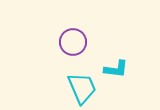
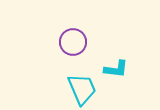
cyan trapezoid: moved 1 px down
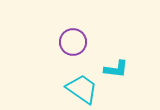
cyan trapezoid: rotated 32 degrees counterclockwise
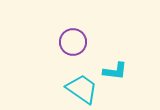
cyan L-shape: moved 1 px left, 2 px down
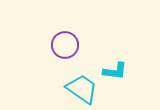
purple circle: moved 8 px left, 3 px down
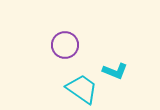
cyan L-shape: rotated 15 degrees clockwise
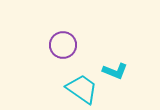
purple circle: moved 2 px left
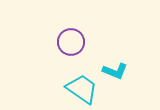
purple circle: moved 8 px right, 3 px up
